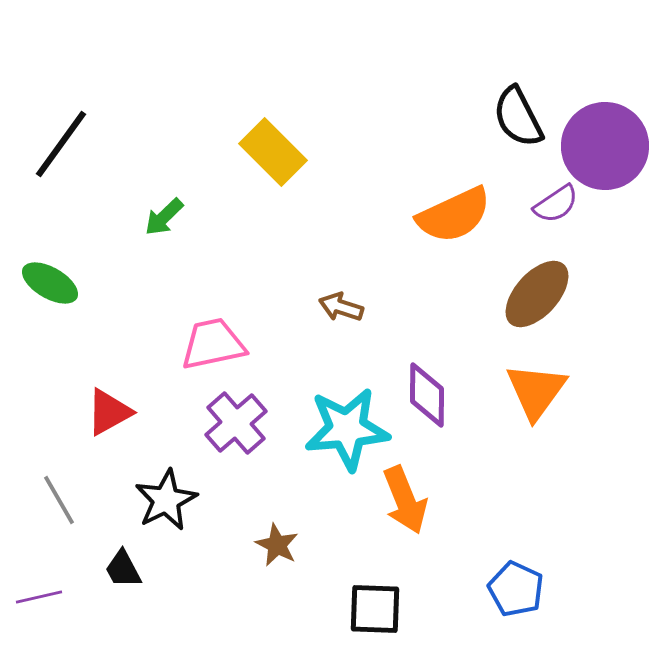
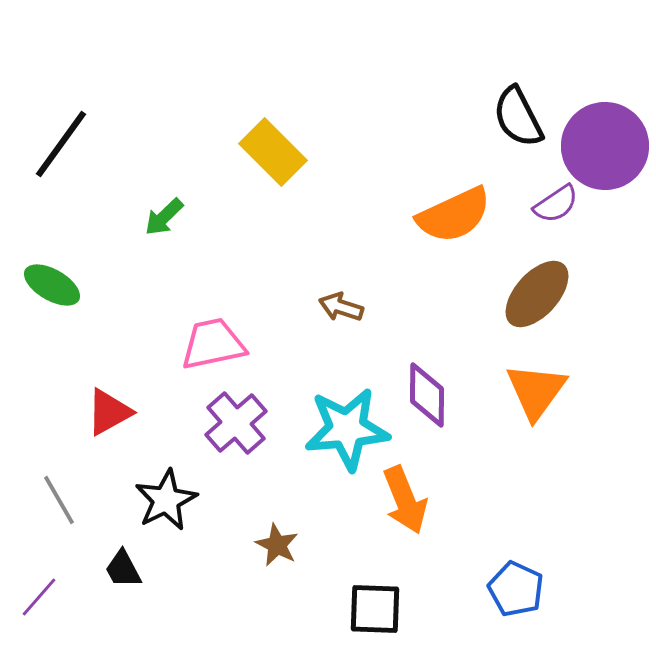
green ellipse: moved 2 px right, 2 px down
purple line: rotated 36 degrees counterclockwise
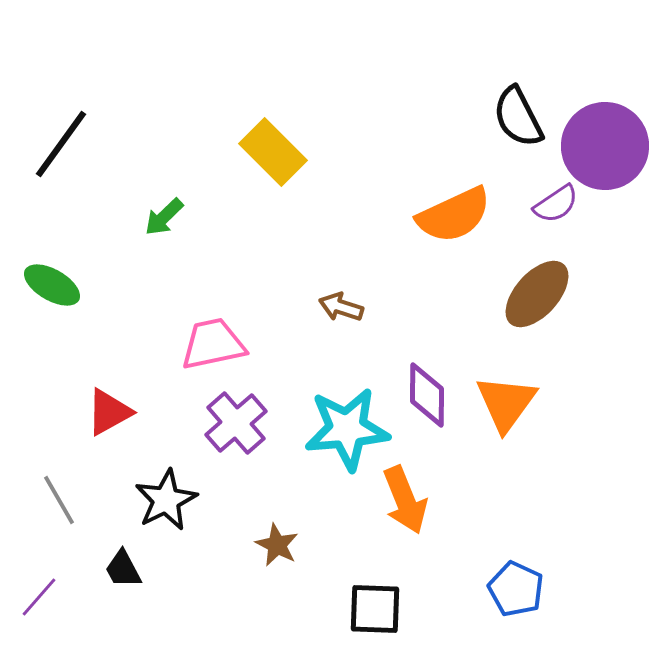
orange triangle: moved 30 px left, 12 px down
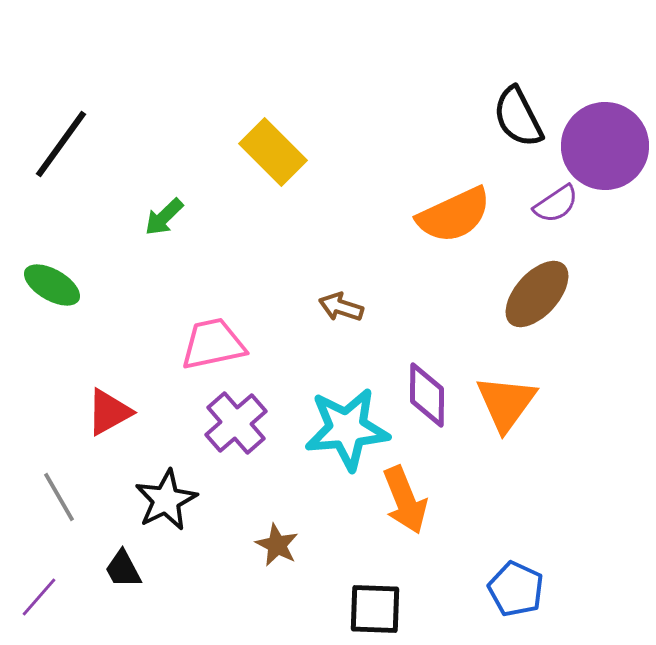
gray line: moved 3 px up
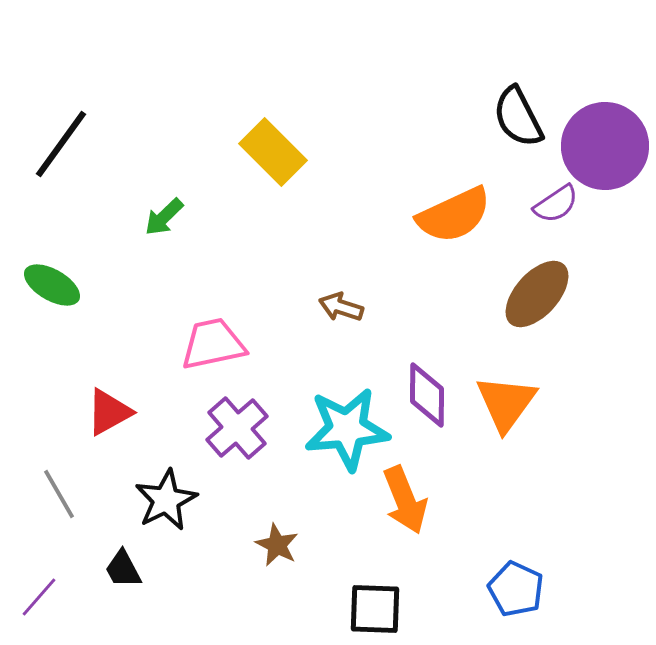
purple cross: moved 1 px right, 5 px down
gray line: moved 3 px up
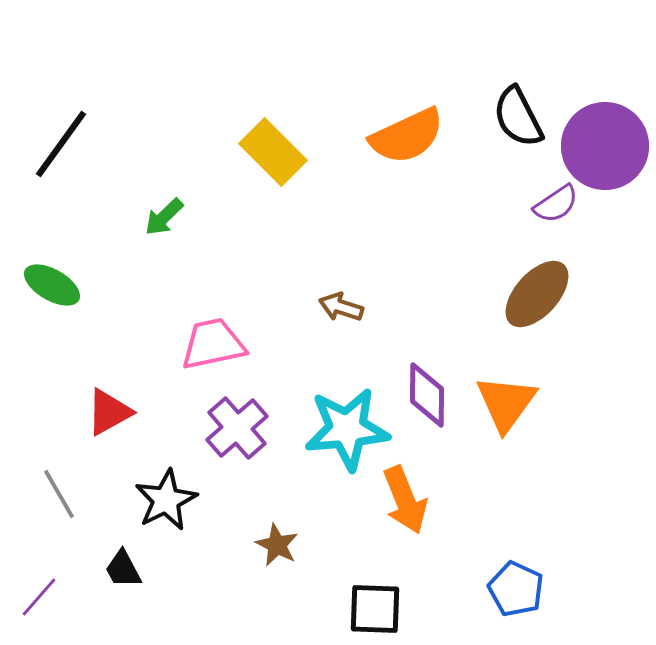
orange semicircle: moved 47 px left, 79 px up
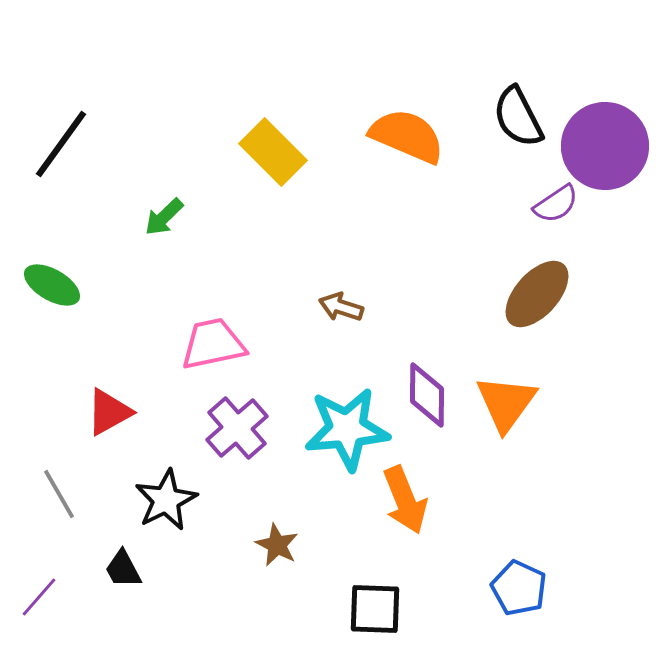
orange semicircle: rotated 132 degrees counterclockwise
blue pentagon: moved 3 px right, 1 px up
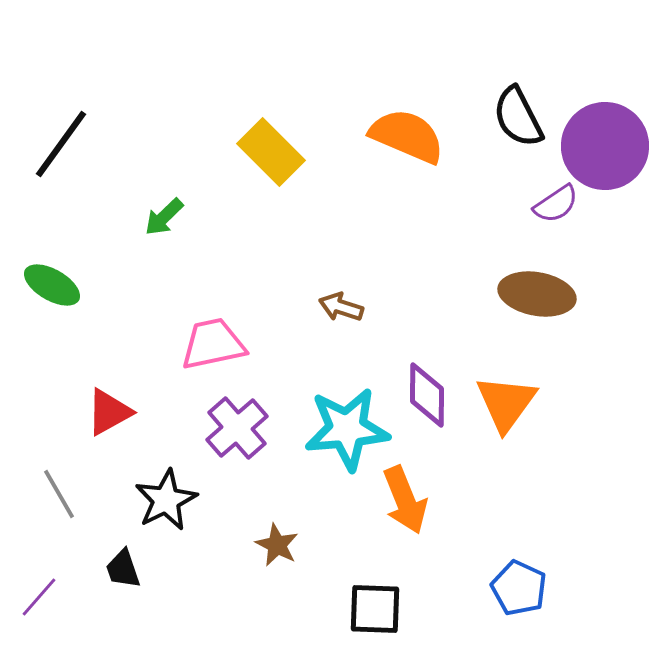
yellow rectangle: moved 2 px left
brown ellipse: rotated 58 degrees clockwise
black trapezoid: rotated 9 degrees clockwise
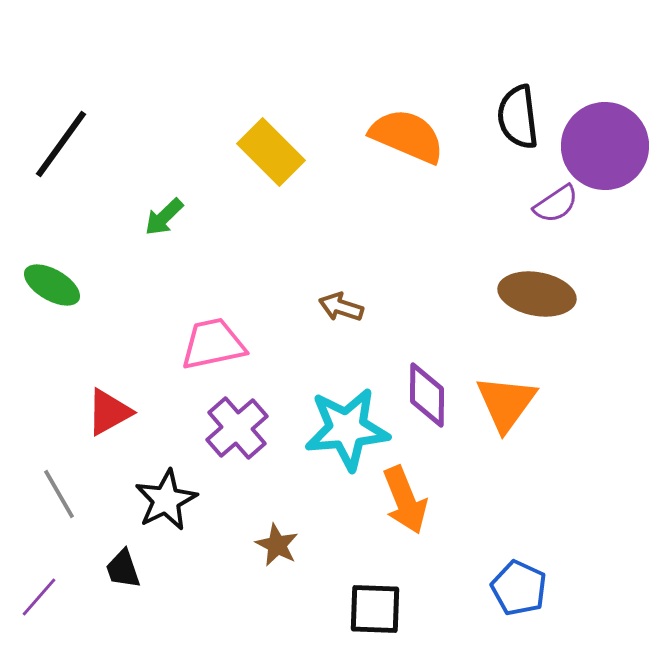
black semicircle: rotated 20 degrees clockwise
